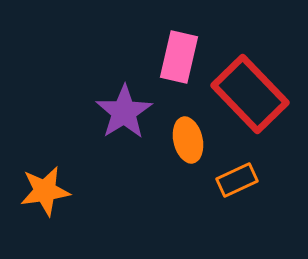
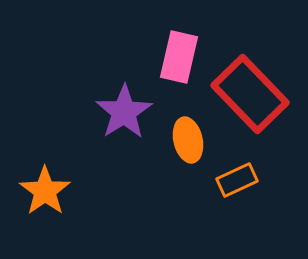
orange star: rotated 27 degrees counterclockwise
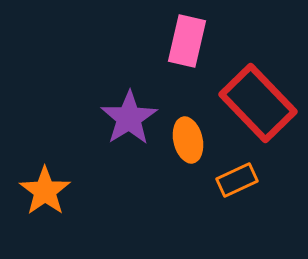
pink rectangle: moved 8 px right, 16 px up
red rectangle: moved 8 px right, 9 px down
purple star: moved 5 px right, 6 px down
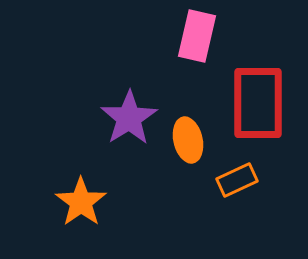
pink rectangle: moved 10 px right, 5 px up
red rectangle: rotated 44 degrees clockwise
orange star: moved 36 px right, 11 px down
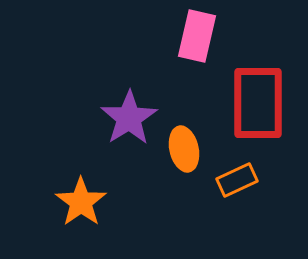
orange ellipse: moved 4 px left, 9 px down
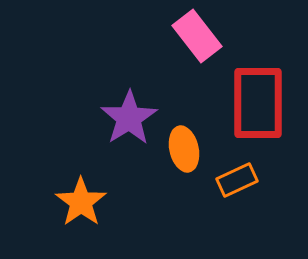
pink rectangle: rotated 51 degrees counterclockwise
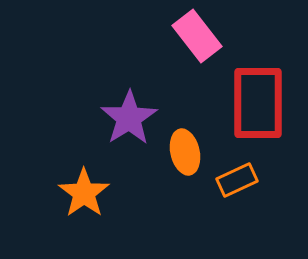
orange ellipse: moved 1 px right, 3 px down
orange star: moved 3 px right, 9 px up
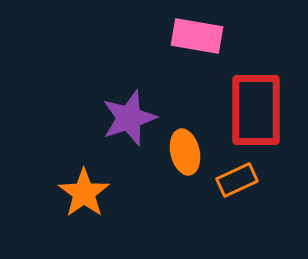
pink rectangle: rotated 42 degrees counterclockwise
red rectangle: moved 2 px left, 7 px down
purple star: rotated 14 degrees clockwise
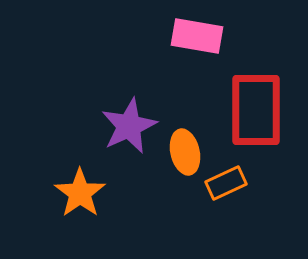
purple star: moved 8 px down; rotated 6 degrees counterclockwise
orange rectangle: moved 11 px left, 3 px down
orange star: moved 4 px left
